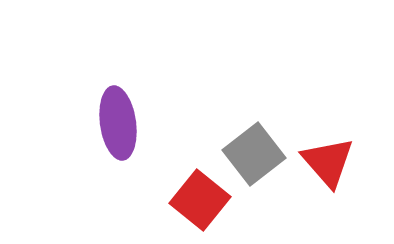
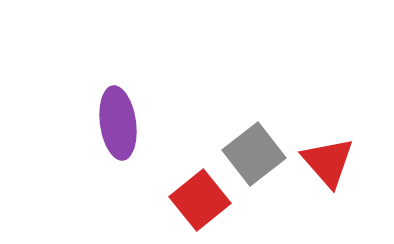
red square: rotated 12 degrees clockwise
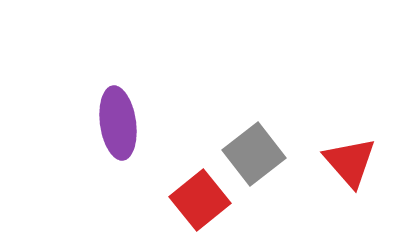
red triangle: moved 22 px right
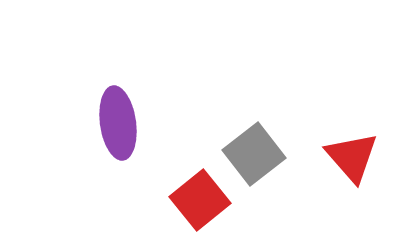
red triangle: moved 2 px right, 5 px up
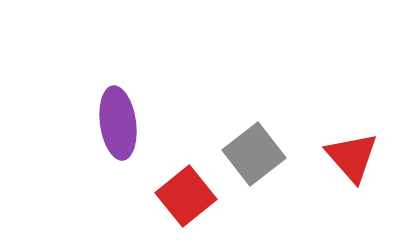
red square: moved 14 px left, 4 px up
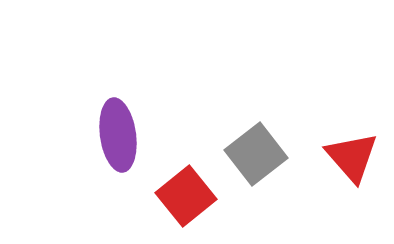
purple ellipse: moved 12 px down
gray square: moved 2 px right
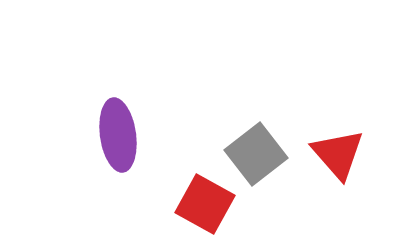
red triangle: moved 14 px left, 3 px up
red square: moved 19 px right, 8 px down; rotated 22 degrees counterclockwise
